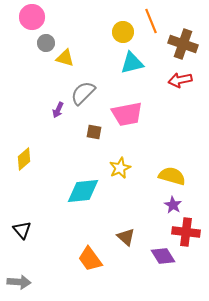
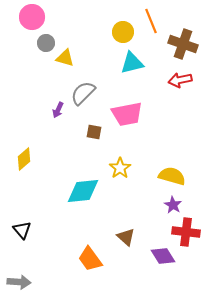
yellow star: rotated 10 degrees counterclockwise
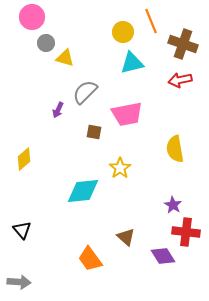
gray semicircle: moved 2 px right, 1 px up
yellow semicircle: moved 3 px right, 27 px up; rotated 116 degrees counterclockwise
